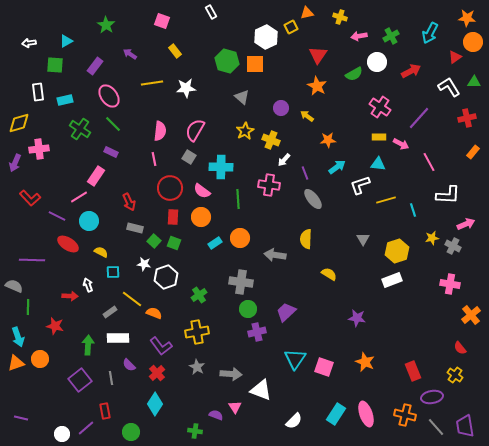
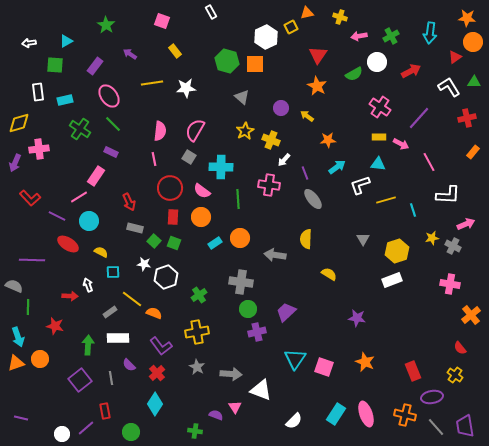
cyan arrow at (430, 33): rotated 20 degrees counterclockwise
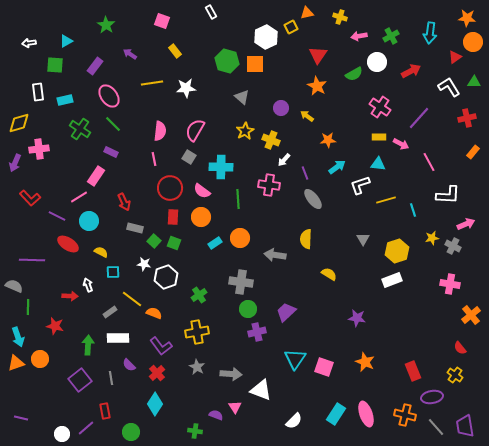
red arrow at (129, 202): moved 5 px left
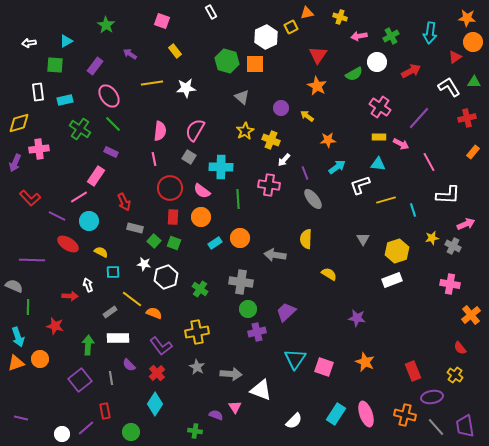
green cross at (199, 295): moved 1 px right, 6 px up; rotated 21 degrees counterclockwise
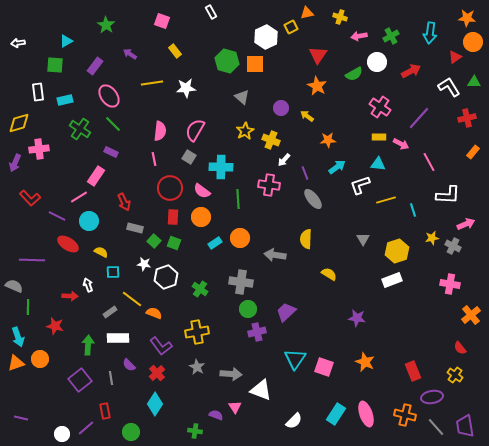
white arrow at (29, 43): moved 11 px left
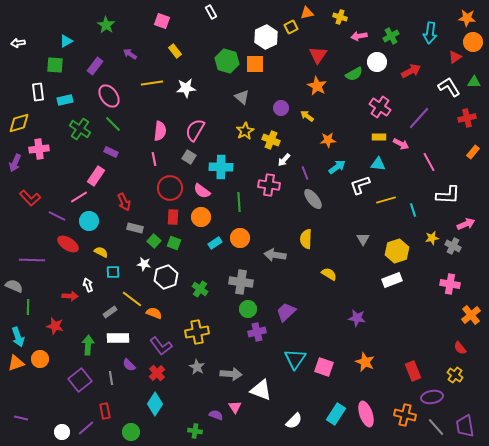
green line at (238, 199): moved 1 px right, 3 px down
white circle at (62, 434): moved 2 px up
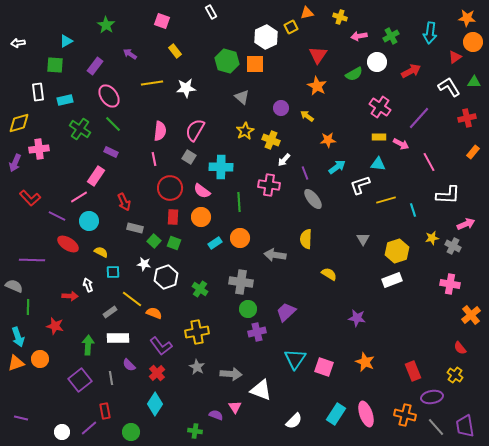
purple line at (86, 428): moved 3 px right
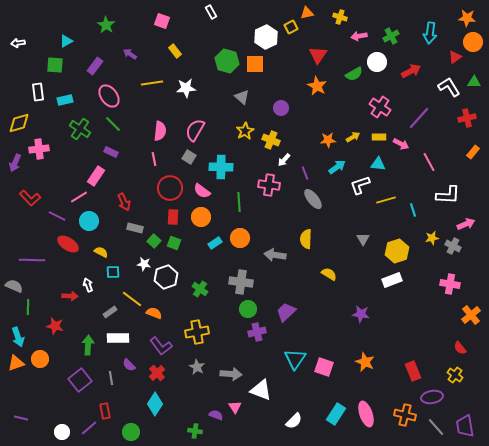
yellow arrow at (307, 116): moved 46 px right, 21 px down; rotated 112 degrees clockwise
purple star at (357, 318): moved 4 px right, 4 px up
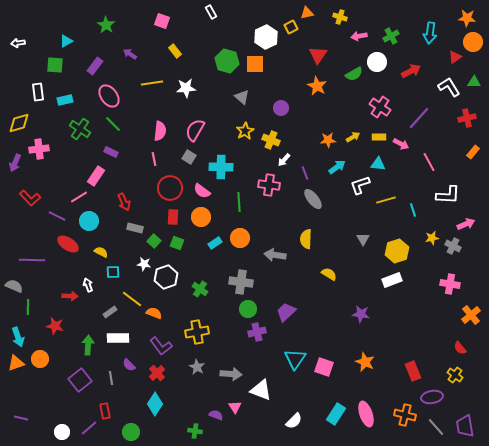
green square at (174, 243): moved 3 px right
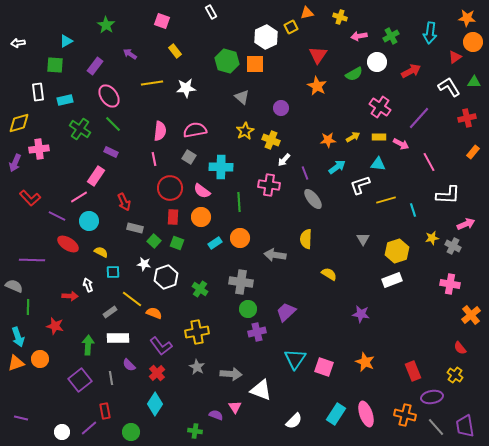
pink semicircle at (195, 130): rotated 50 degrees clockwise
